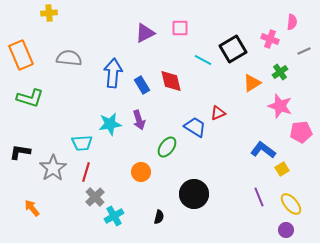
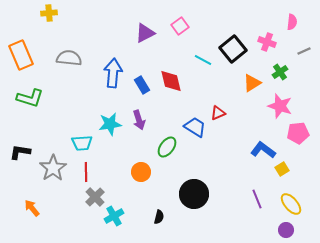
pink square: moved 2 px up; rotated 36 degrees counterclockwise
pink cross: moved 3 px left, 3 px down
black square: rotated 8 degrees counterclockwise
pink pentagon: moved 3 px left, 1 px down
red line: rotated 18 degrees counterclockwise
purple line: moved 2 px left, 2 px down
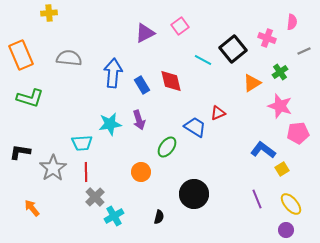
pink cross: moved 4 px up
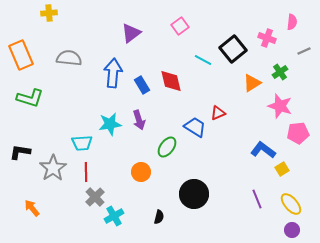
purple triangle: moved 14 px left; rotated 10 degrees counterclockwise
purple circle: moved 6 px right
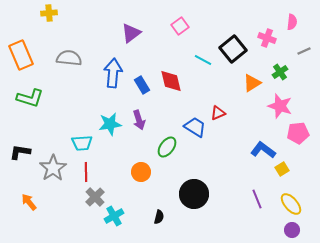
orange arrow: moved 3 px left, 6 px up
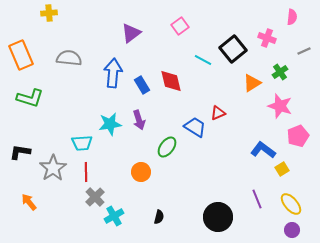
pink semicircle: moved 5 px up
pink pentagon: moved 3 px down; rotated 15 degrees counterclockwise
black circle: moved 24 px right, 23 px down
